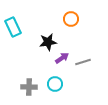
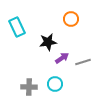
cyan rectangle: moved 4 px right
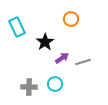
black star: moved 3 px left; rotated 24 degrees counterclockwise
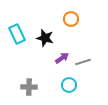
cyan rectangle: moved 7 px down
black star: moved 4 px up; rotated 24 degrees counterclockwise
cyan circle: moved 14 px right, 1 px down
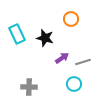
cyan circle: moved 5 px right, 1 px up
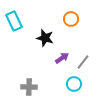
cyan rectangle: moved 3 px left, 13 px up
gray line: rotated 35 degrees counterclockwise
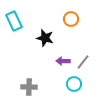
purple arrow: moved 1 px right, 3 px down; rotated 144 degrees counterclockwise
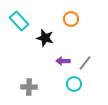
cyan rectangle: moved 5 px right; rotated 18 degrees counterclockwise
gray line: moved 2 px right, 1 px down
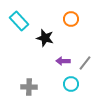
cyan circle: moved 3 px left
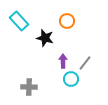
orange circle: moved 4 px left, 2 px down
purple arrow: rotated 88 degrees clockwise
cyan circle: moved 5 px up
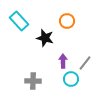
gray cross: moved 4 px right, 6 px up
